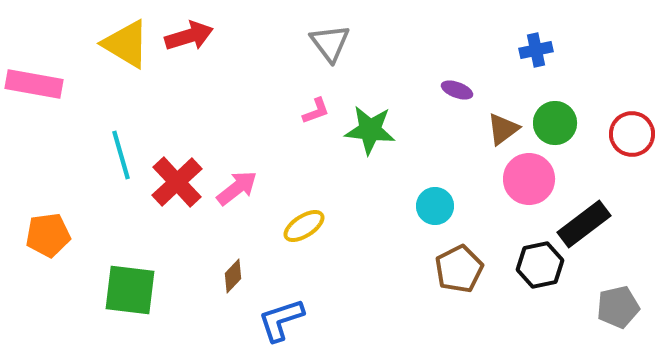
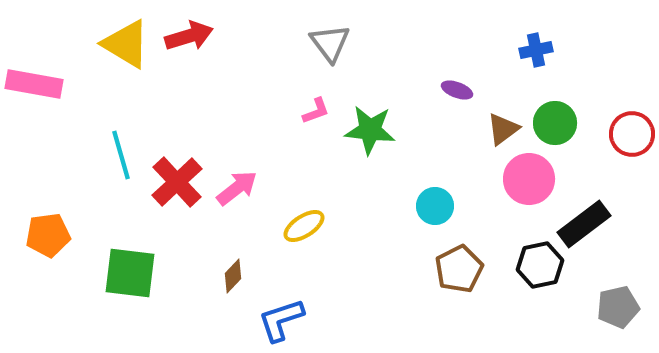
green square: moved 17 px up
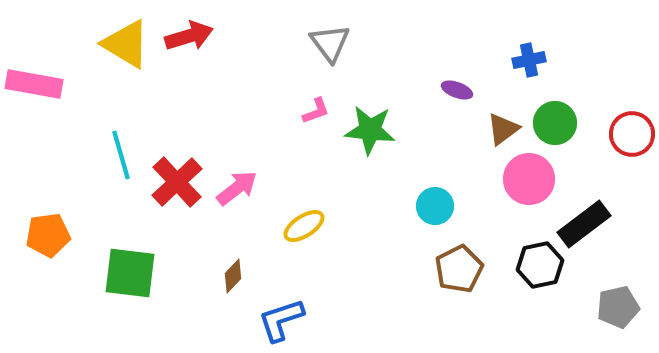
blue cross: moved 7 px left, 10 px down
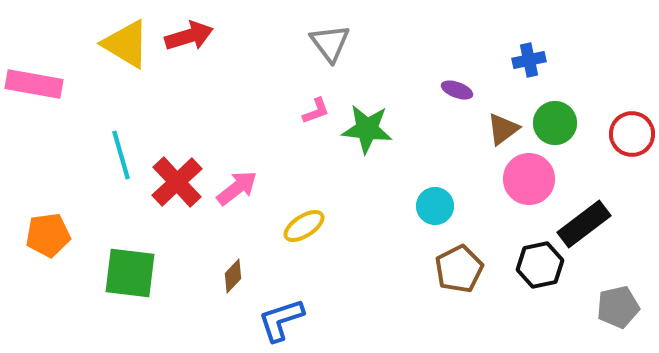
green star: moved 3 px left, 1 px up
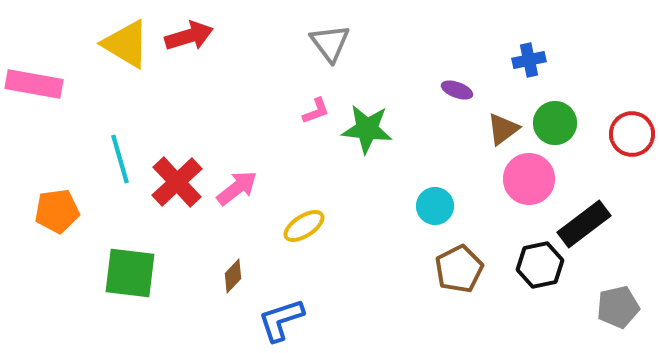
cyan line: moved 1 px left, 4 px down
orange pentagon: moved 9 px right, 24 px up
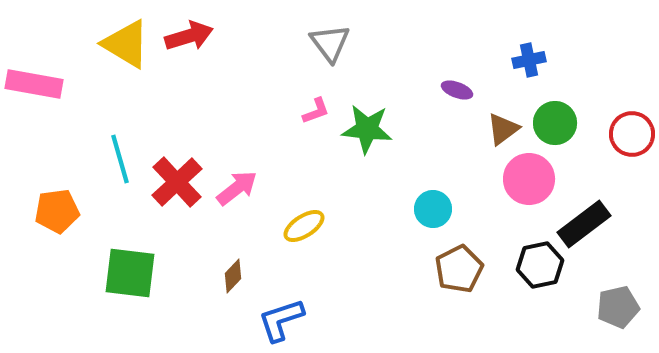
cyan circle: moved 2 px left, 3 px down
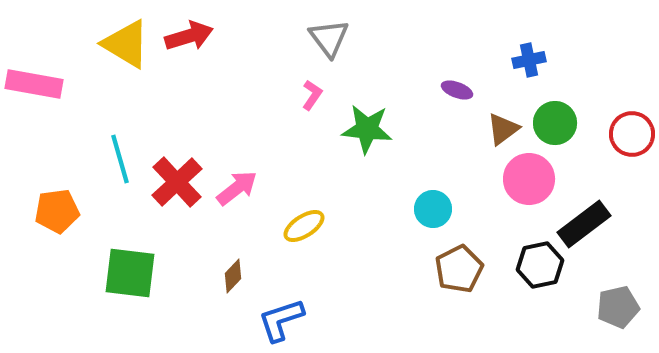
gray triangle: moved 1 px left, 5 px up
pink L-shape: moved 4 px left, 16 px up; rotated 36 degrees counterclockwise
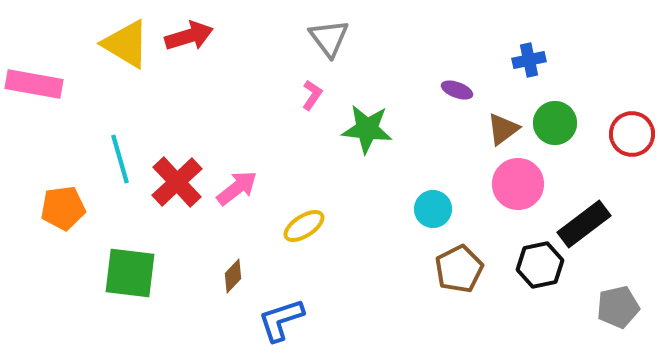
pink circle: moved 11 px left, 5 px down
orange pentagon: moved 6 px right, 3 px up
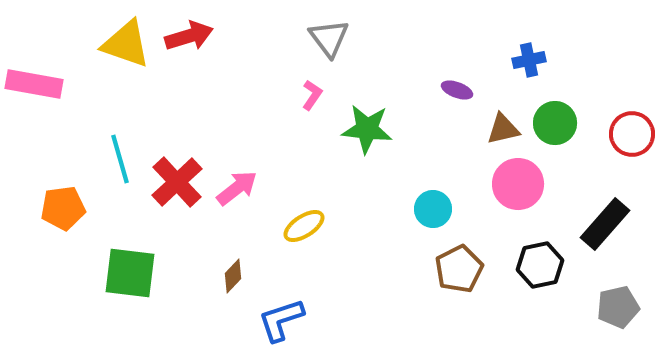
yellow triangle: rotated 12 degrees counterclockwise
brown triangle: rotated 24 degrees clockwise
black rectangle: moved 21 px right; rotated 12 degrees counterclockwise
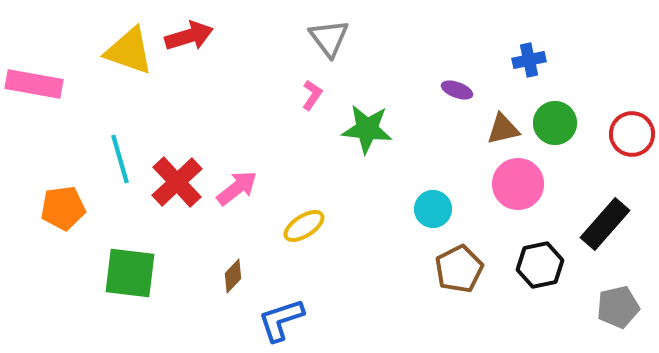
yellow triangle: moved 3 px right, 7 px down
